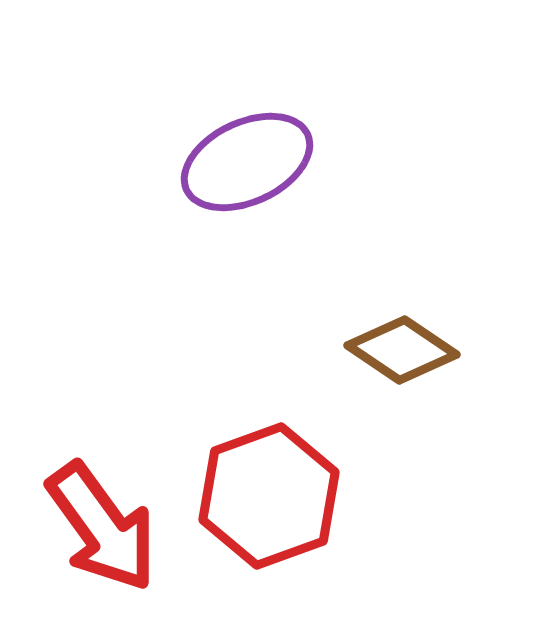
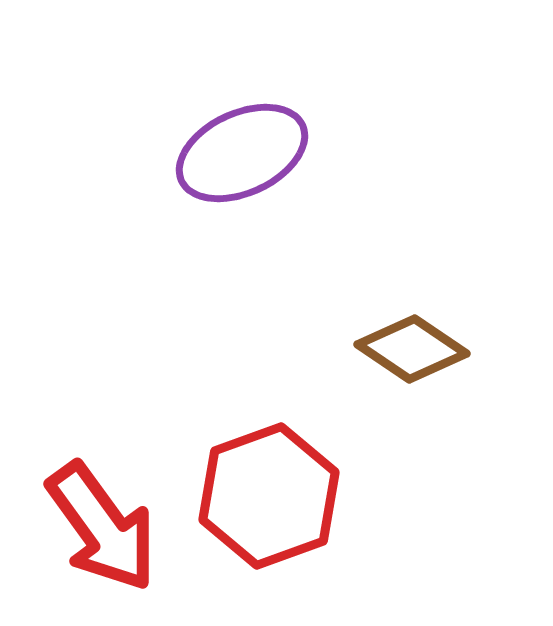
purple ellipse: moved 5 px left, 9 px up
brown diamond: moved 10 px right, 1 px up
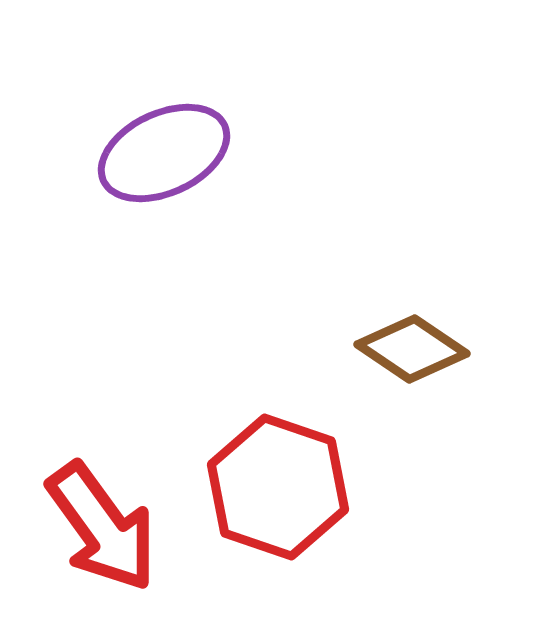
purple ellipse: moved 78 px left
red hexagon: moved 9 px right, 9 px up; rotated 21 degrees counterclockwise
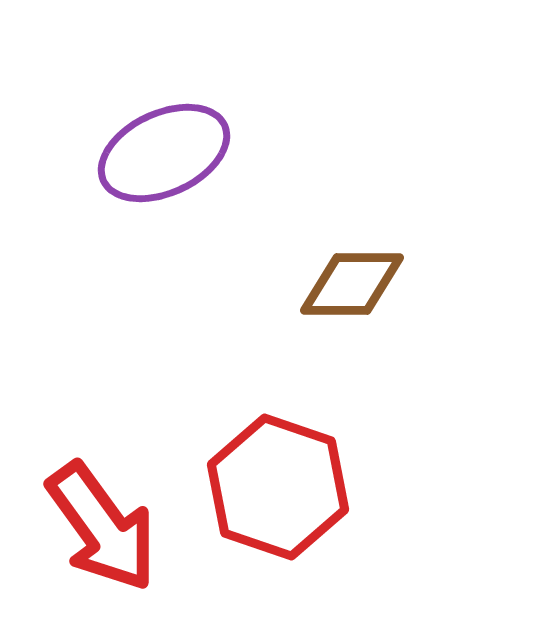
brown diamond: moved 60 px left, 65 px up; rotated 34 degrees counterclockwise
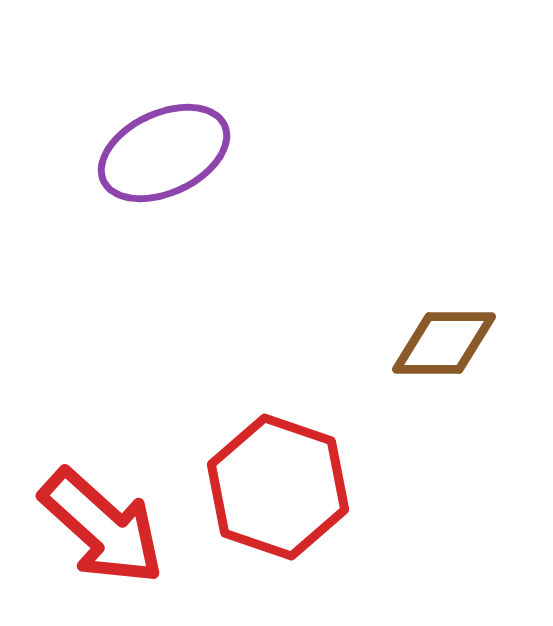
brown diamond: moved 92 px right, 59 px down
red arrow: rotated 12 degrees counterclockwise
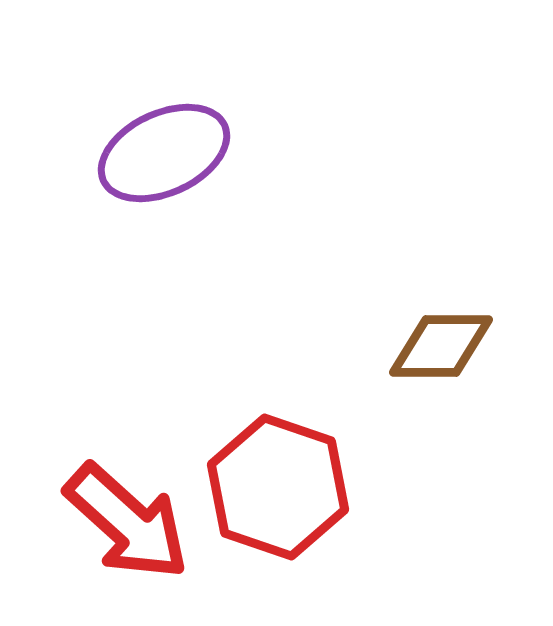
brown diamond: moved 3 px left, 3 px down
red arrow: moved 25 px right, 5 px up
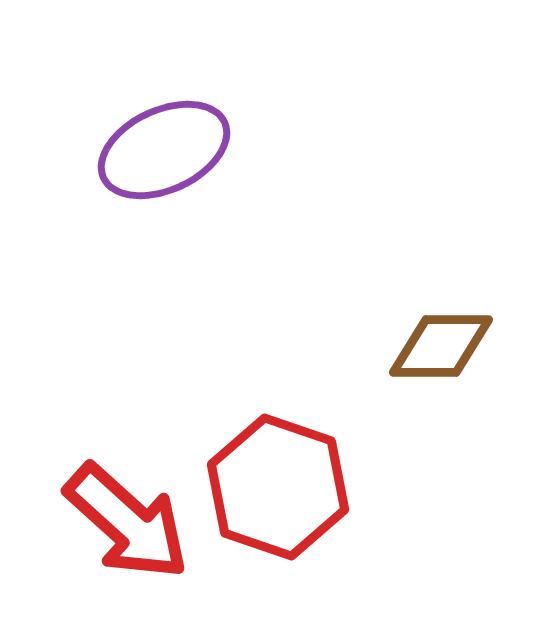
purple ellipse: moved 3 px up
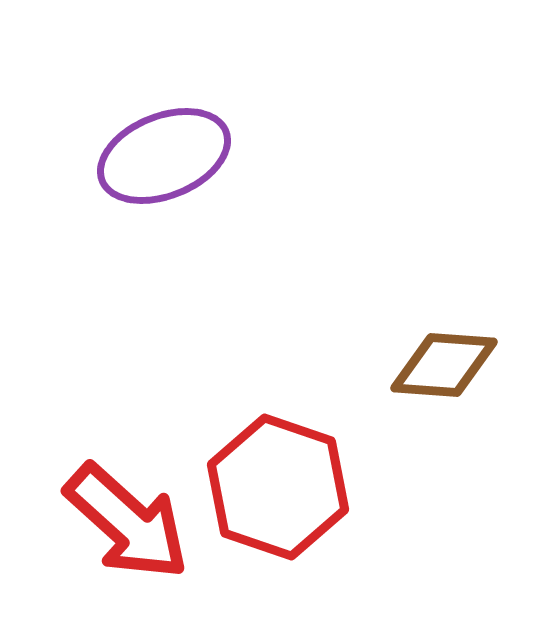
purple ellipse: moved 6 px down; rotated 3 degrees clockwise
brown diamond: moved 3 px right, 19 px down; rotated 4 degrees clockwise
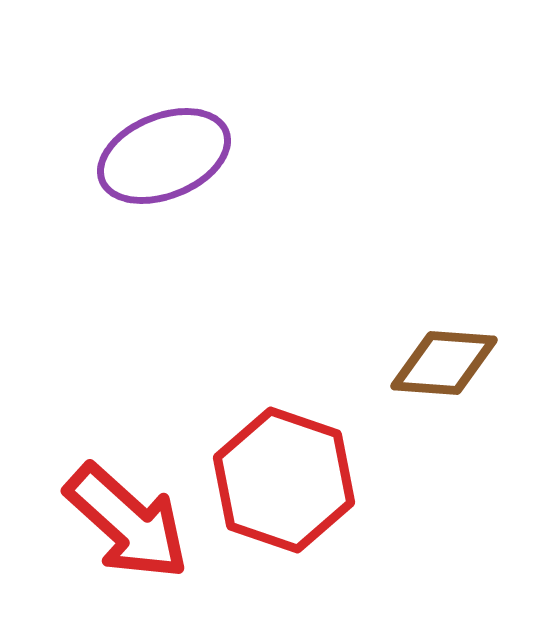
brown diamond: moved 2 px up
red hexagon: moved 6 px right, 7 px up
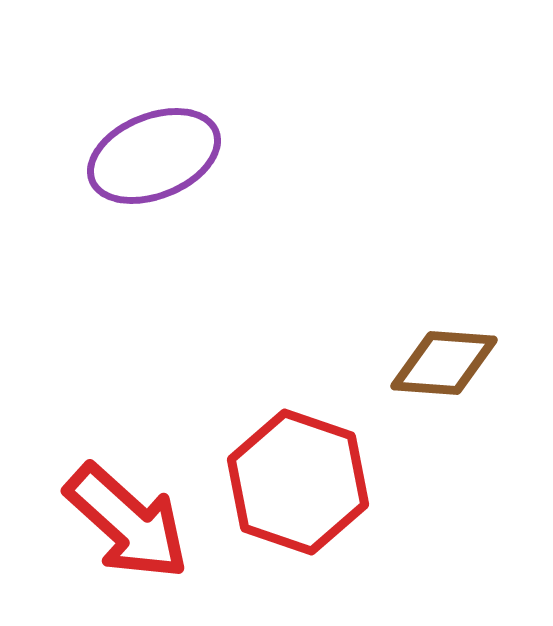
purple ellipse: moved 10 px left
red hexagon: moved 14 px right, 2 px down
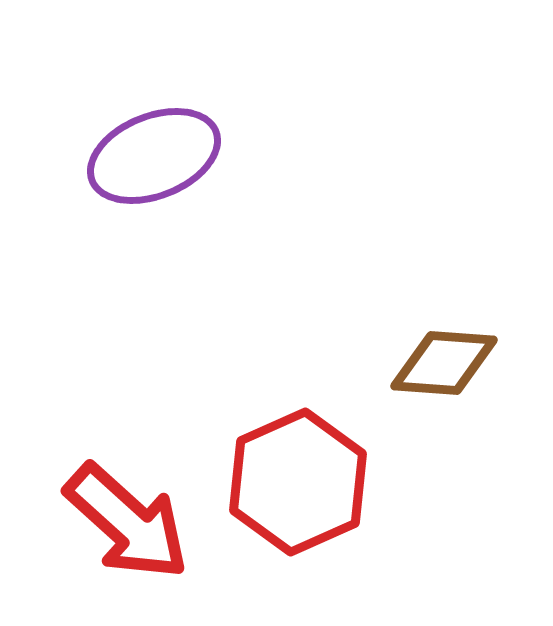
red hexagon: rotated 17 degrees clockwise
